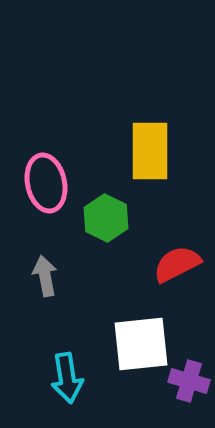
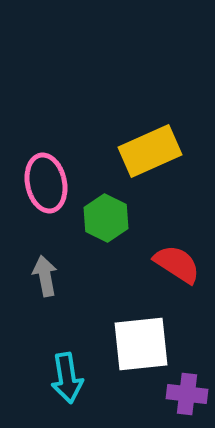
yellow rectangle: rotated 66 degrees clockwise
red semicircle: rotated 60 degrees clockwise
purple cross: moved 2 px left, 13 px down; rotated 9 degrees counterclockwise
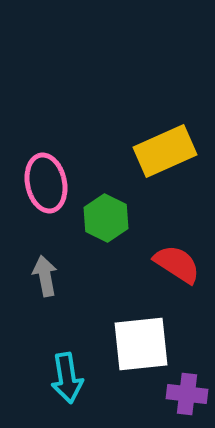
yellow rectangle: moved 15 px right
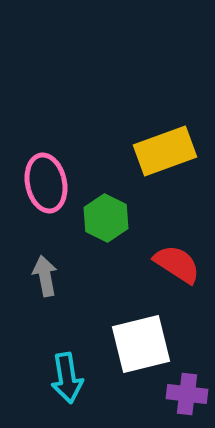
yellow rectangle: rotated 4 degrees clockwise
white square: rotated 8 degrees counterclockwise
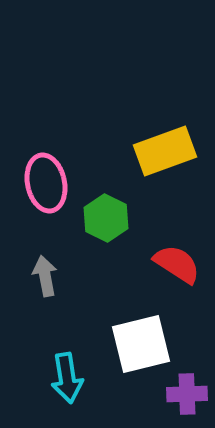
purple cross: rotated 9 degrees counterclockwise
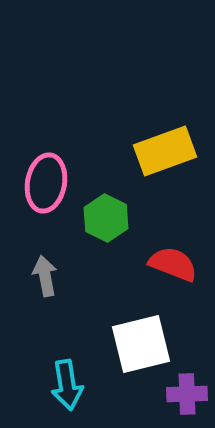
pink ellipse: rotated 22 degrees clockwise
red semicircle: moved 4 px left; rotated 12 degrees counterclockwise
cyan arrow: moved 7 px down
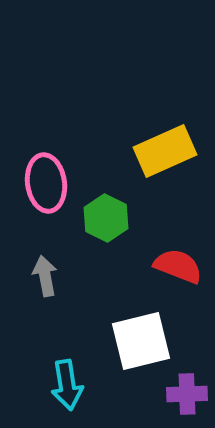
yellow rectangle: rotated 4 degrees counterclockwise
pink ellipse: rotated 18 degrees counterclockwise
red semicircle: moved 5 px right, 2 px down
white square: moved 3 px up
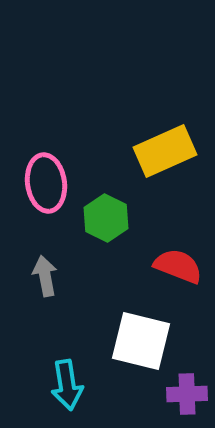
white square: rotated 28 degrees clockwise
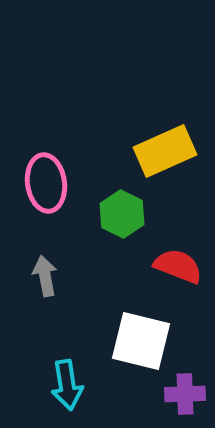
green hexagon: moved 16 px right, 4 px up
purple cross: moved 2 px left
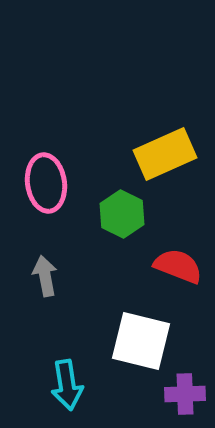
yellow rectangle: moved 3 px down
